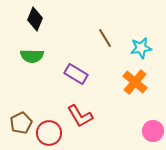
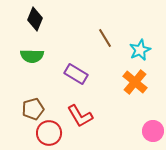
cyan star: moved 1 px left, 2 px down; rotated 15 degrees counterclockwise
brown pentagon: moved 12 px right, 14 px up; rotated 10 degrees clockwise
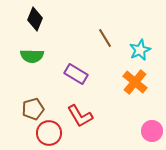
pink circle: moved 1 px left
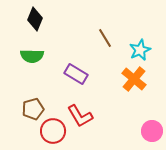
orange cross: moved 1 px left, 3 px up
red circle: moved 4 px right, 2 px up
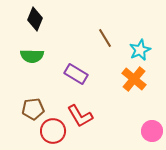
brown pentagon: rotated 10 degrees clockwise
